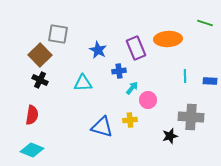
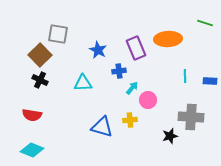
red semicircle: rotated 90 degrees clockwise
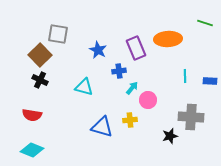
cyan triangle: moved 1 px right, 4 px down; rotated 18 degrees clockwise
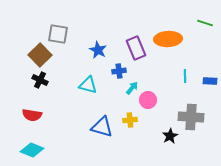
cyan triangle: moved 4 px right, 2 px up
black star: rotated 14 degrees counterclockwise
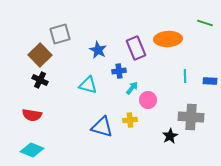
gray square: moved 2 px right; rotated 25 degrees counterclockwise
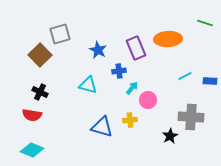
cyan line: rotated 64 degrees clockwise
black cross: moved 12 px down
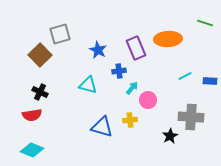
red semicircle: rotated 18 degrees counterclockwise
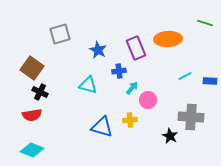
brown square: moved 8 px left, 13 px down; rotated 10 degrees counterclockwise
black star: rotated 14 degrees counterclockwise
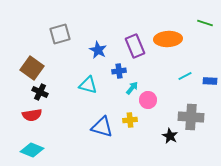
purple rectangle: moved 1 px left, 2 px up
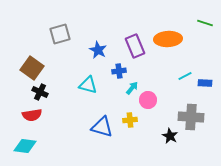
blue rectangle: moved 5 px left, 2 px down
cyan diamond: moved 7 px left, 4 px up; rotated 15 degrees counterclockwise
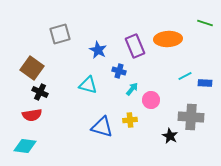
blue cross: rotated 24 degrees clockwise
cyan arrow: moved 1 px down
pink circle: moved 3 px right
